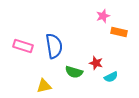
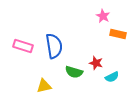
pink star: rotated 24 degrees counterclockwise
orange rectangle: moved 1 px left, 2 px down
cyan semicircle: moved 1 px right
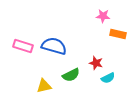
pink star: rotated 24 degrees counterclockwise
blue semicircle: rotated 65 degrees counterclockwise
green semicircle: moved 3 px left, 3 px down; rotated 42 degrees counterclockwise
cyan semicircle: moved 4 px left, 1 px down
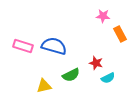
orange rectangle: moved 2 px right; rotated 49 degrees clockwise
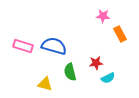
red star: rotated 24 degrees counterclockwise
green semicircle: moved 1 px left, 3 px up; rotated 102 degrees clockwise
yellow triangle: moved 1 px right, 2 px up; rotated 28 degrees clockwise
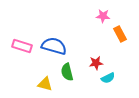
pink rectangle: moved 1 px left
green semicircle: moved 3 px left
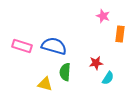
pink star: rotated 16 degrees clockwise
orange rectangle: rotated 35 degrees clockwise
green semicircle: moved 2 px left; rotated 18 degrees clockwise
cyan semicircle: rotated 32 degrees counterclockwise
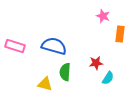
pink rectangle: moved 7 px left
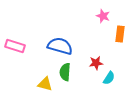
blue semicircle: moved 6 px right
cyan semicircle: moved 1 px right
